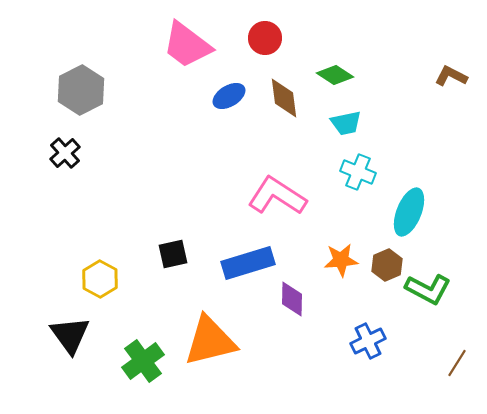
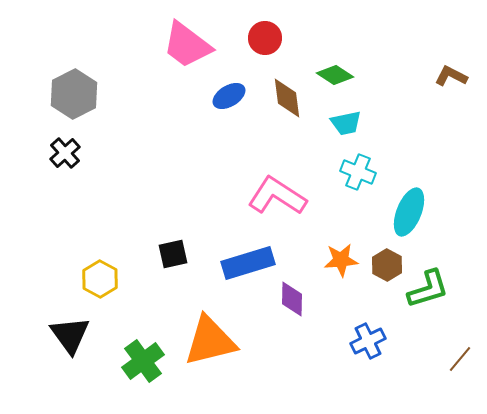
gray hexagon: moved 7 px left, 4 px down
brown diamond: moved 3 px right
brown hexagon: rotated 8 degrees counterclockwise
green L-shape: rotated 45 degrees counterclockwise
brown line: moved 3 px right, 4 px up; rotated 8 degrees clockwise
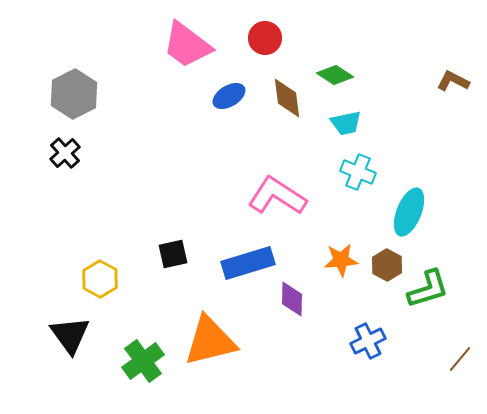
brown L-shape: moved 2 px right, 5 px down
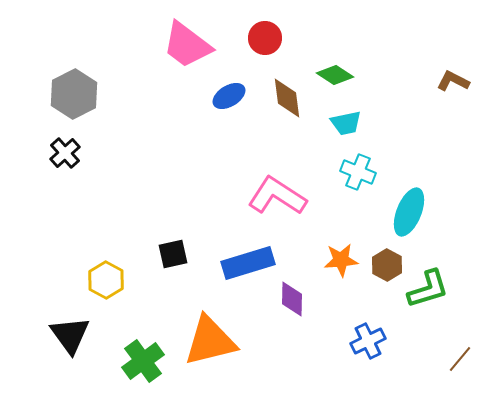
yellow hexagon: moved 6 px right, 1 px down
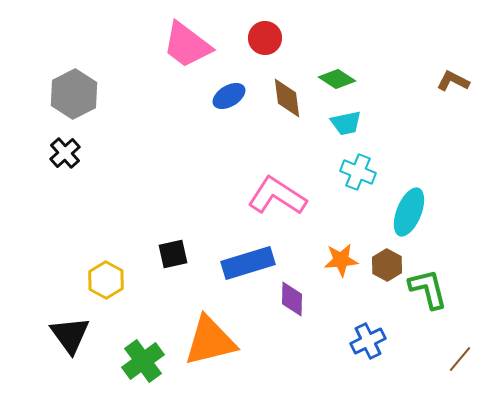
green diamond: moved 2 px right, 4 px down
green L-shape: rotated 87 degrees counterclockwise
